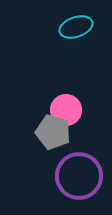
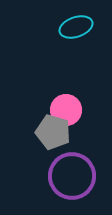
purple circle: moved 7 px left
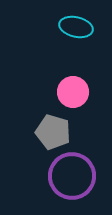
cyan ellipse: rotated 32 degrees clockwise
pink circle: moved 7 px right, 18 px up
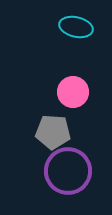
gray pentagon: rotated 12 degrees counterclockwise
purple circle: moved 4 px left, 5 px up
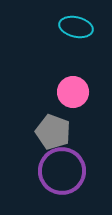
gray pentagon: rotated 16 degrees clockwise
purple circle: moved 6 px left
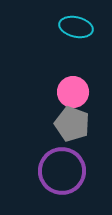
gray pentagon: moved 19 px right, 8 px up
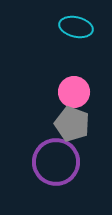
pink circle: moved 1 px right
purple circle: moved 6 px left, 9 px up
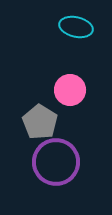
pink circle: moved 4 px left, 2 px up
gray pentagon: moved 32 px left, 2 px up; rotated 12 degrees clockwise
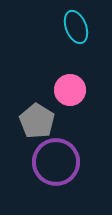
cyan ellipse: rotated 56 degrees clockwise
gray pentagon: moved 3 px left, 1 px up
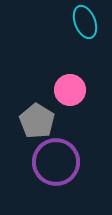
cyan ellipse: moved 9 px right, 5 px up
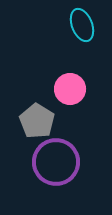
cyan ellipse: moved 3 px left, 3 px down
pink circle: moved 1 px up
